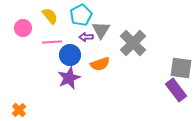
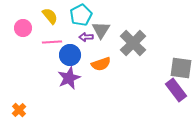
orange semicircle: moved 1 px right
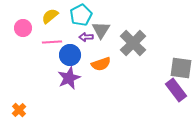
yellow semicircle: rotated 90 degrees counterclockwise
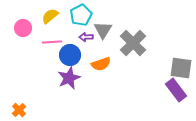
gray triangle: moved 2 px right
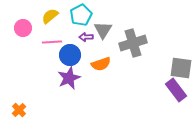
gray cross: rotated 28 degrees clockwise
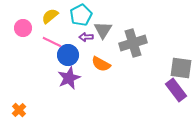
pink line: rotated 30 degrees clockwise
blue circle: moved 2 px left
orange semicircle: rotated 48 degrees clockwise
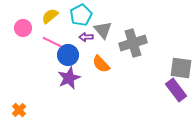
gray triangle: rotated 12 degrees counterclockwise
orange semicircle: rotated 18 degrees clockwise
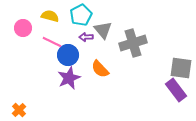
yellow semicircle: rotated 54 degrees clockwise
orange semicircle: moved 1 px left, 5 px down
